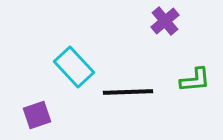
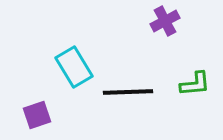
purple cross: rotated 12 degrees clockwise
cyan rectangle: rotated 12 degrees clockwise
green L-shape: moved 4 px down
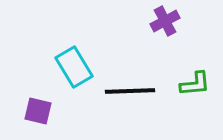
black line: moved 2 px right, 1 px up
purple square: moved 1 px right, 4 px up; rotated 32 degrees clockwise
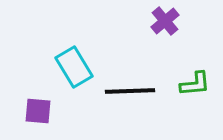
purple cross: rotated 12 degrees counterclockwise
purple square: rotated 8 degrees counterclockwise
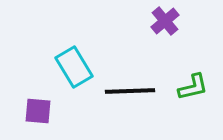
green L-shape: moved 2 px left, 3 px down; rotated 8 degrees counterclockwise
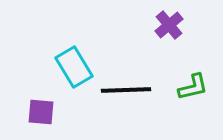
purple cross: moved 4 px right, 4 px down
black line: moved 4 px left, 1 px up
purple square: moved 3 px right, 1 px down
